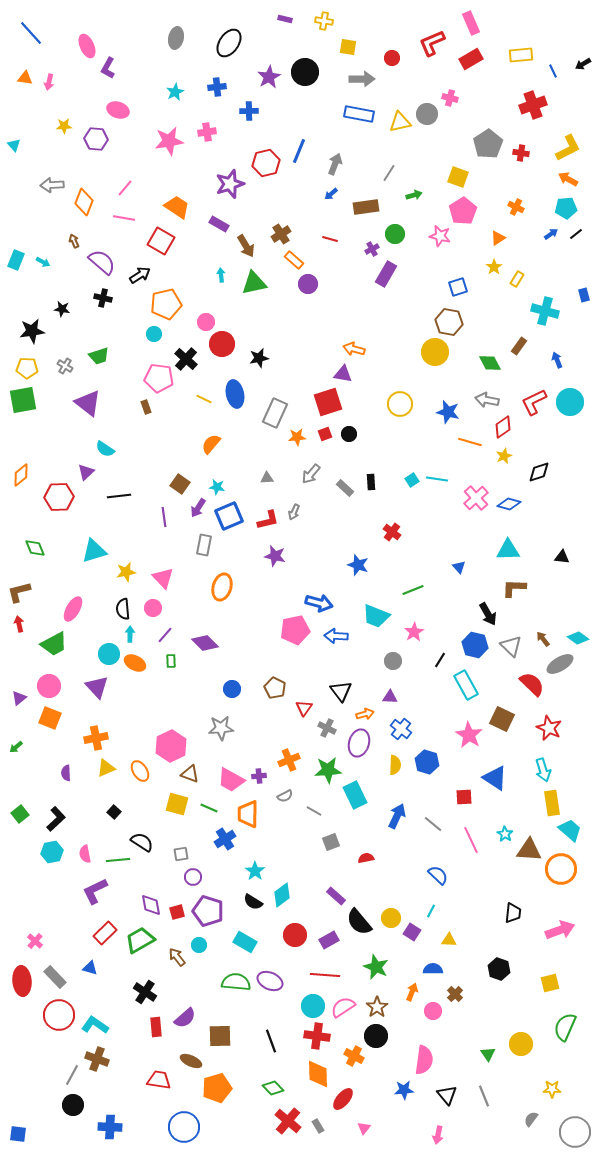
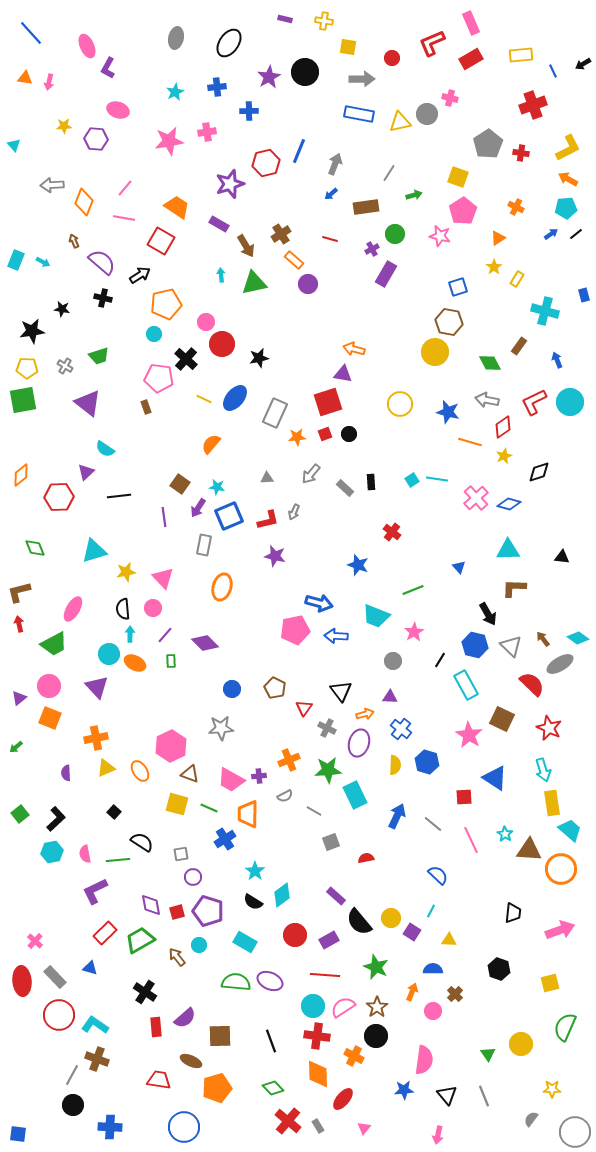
blue ellipse at (235, 394): moved 4 px down; rotated 52 degrees clockwise
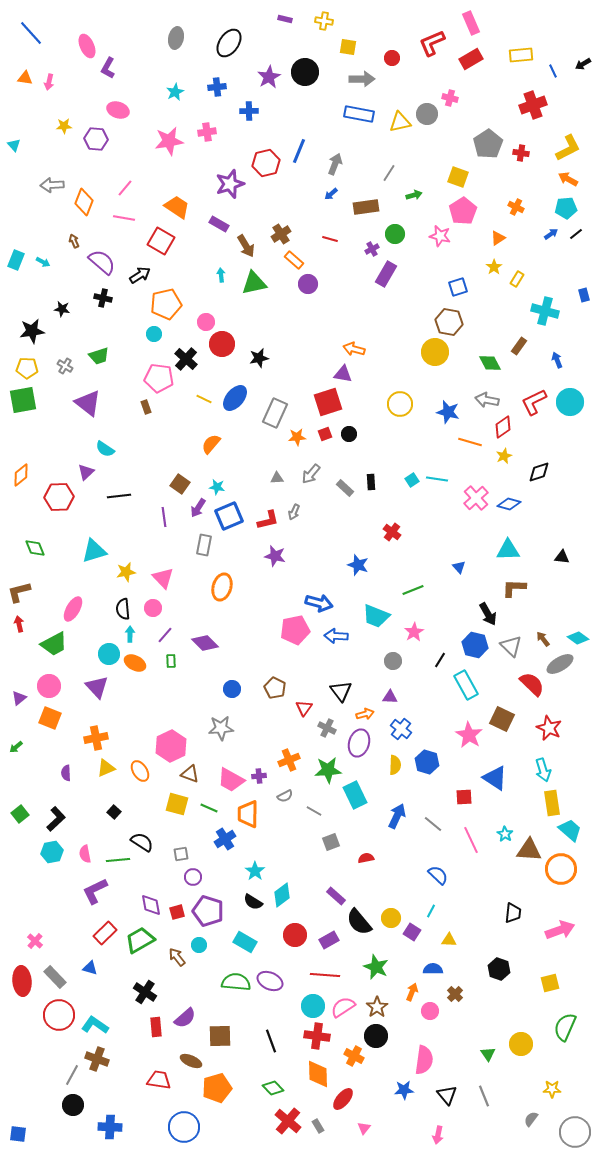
gray triangle at (267, 478): moved 10 px right
pink circle at (433, 1011): moved 3 px left
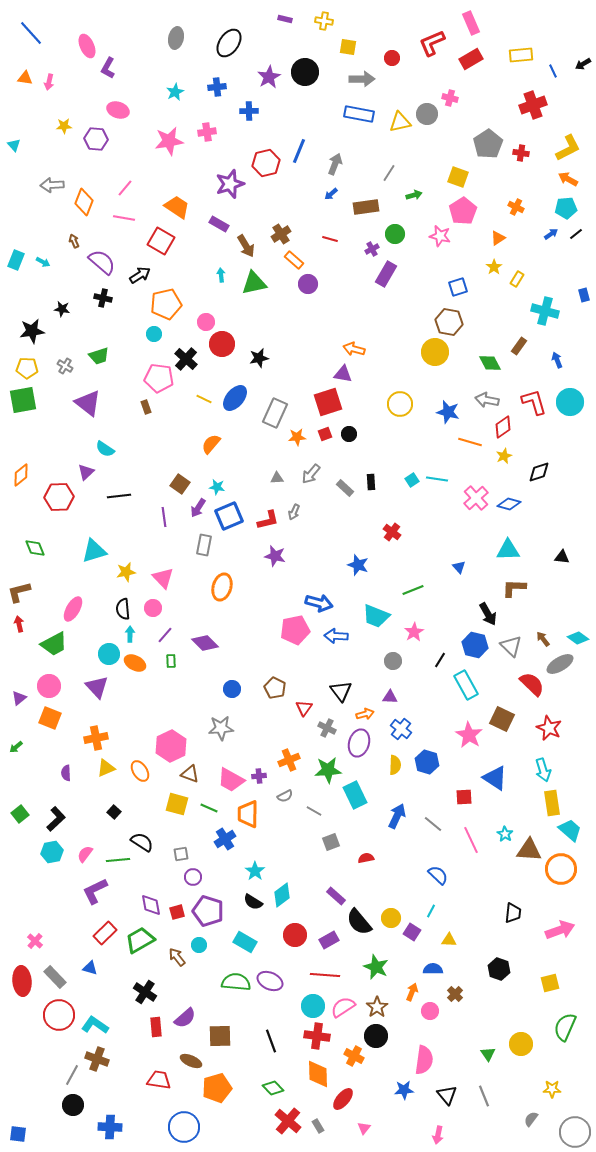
red L-shape at (534, 402): rotated 100 degrees clockwise
pink semicircle at (85, 854): rotated 48 degrees clockwise
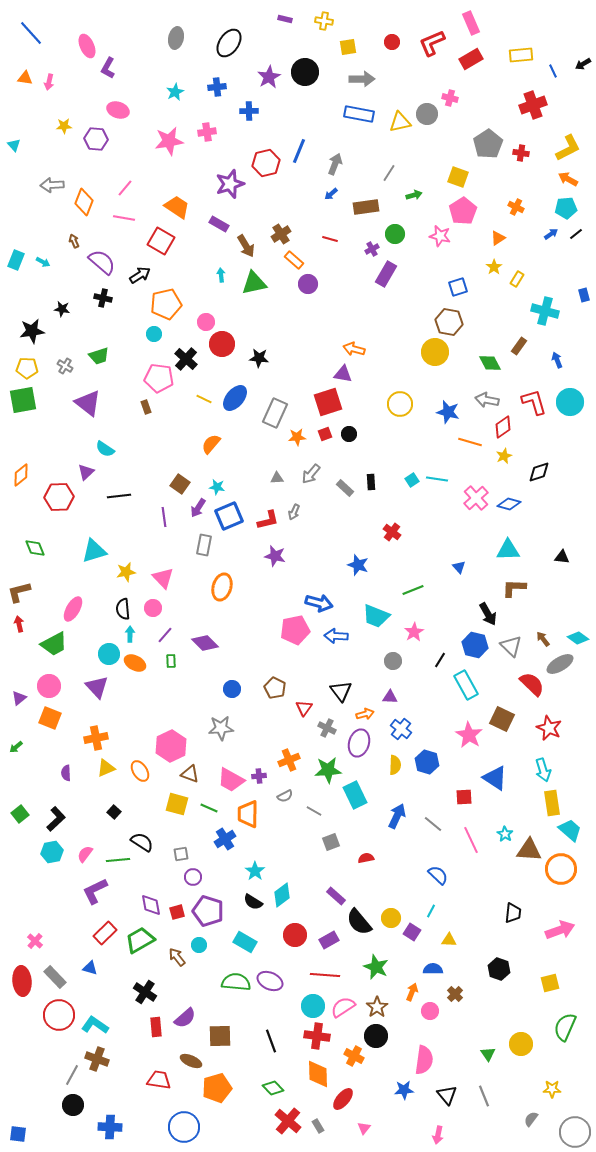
yellow square at (348, 47): rotated 18 degrees counterclockwise
red circle at (392, 58): moved 16 px up
black star at (259, 358): rotated 18 degrees clockwise
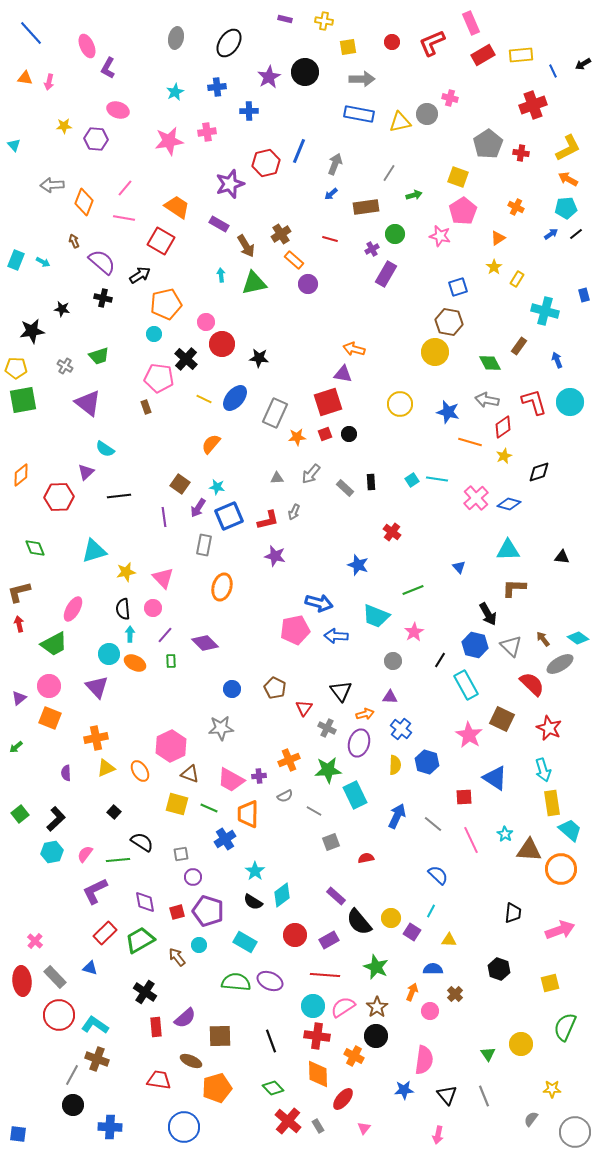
red rectangle at (471, 59): moved 12 px right, 4 px up
yellow pentagon at (27, 368): moved 11 px left
purple diamond at (151, 905): moved 6 px left, 3 px up
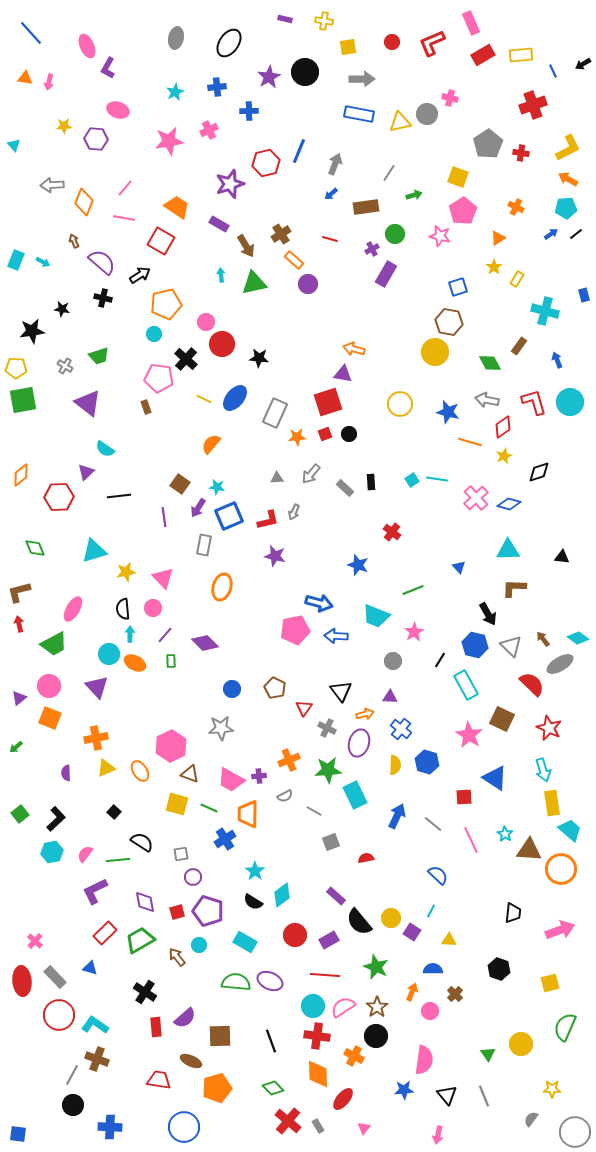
pink cross at (207, 132): moved 2 px right, 2 px up; rotated 18 degrees counterclockwise
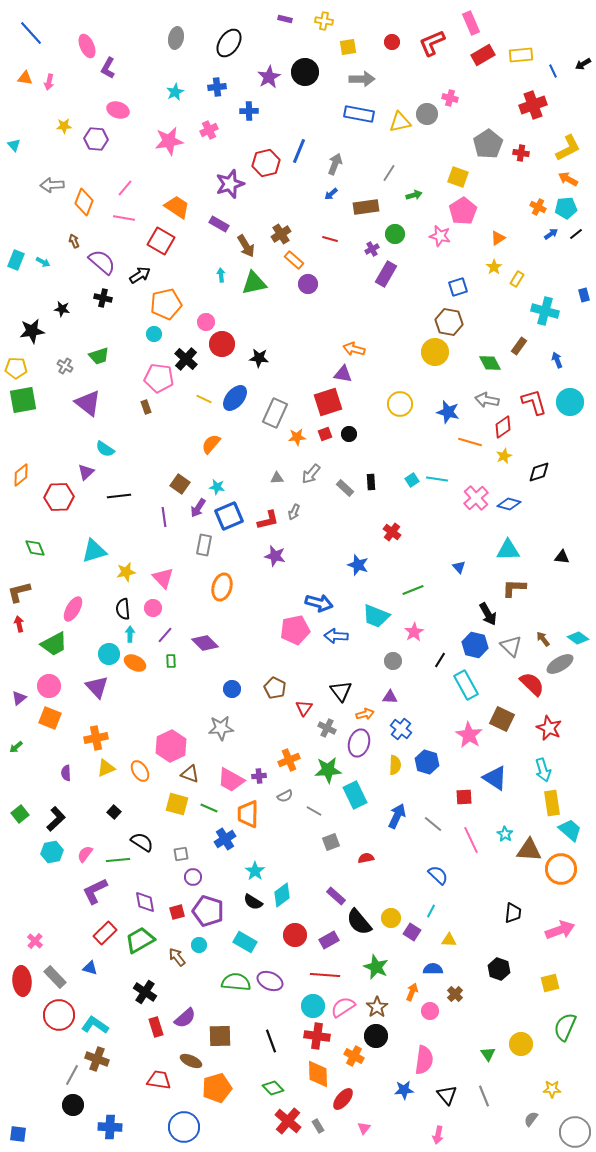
orange cross at (516, 207): moved 22 px right
red rectangle at (156, 1027): rotated 12 degrees counterclockwise
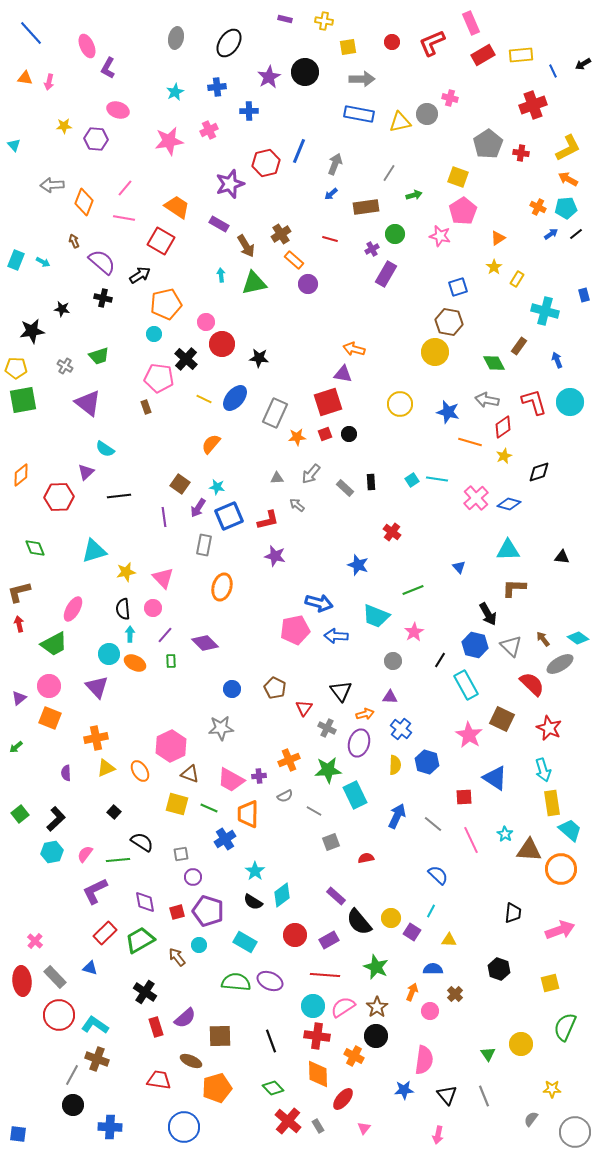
green diamond at (490, 363): moved 4 px right
gray arrow at (294, 512): moved 3 px right, 7 px up; rotated 105 degrees clockwise
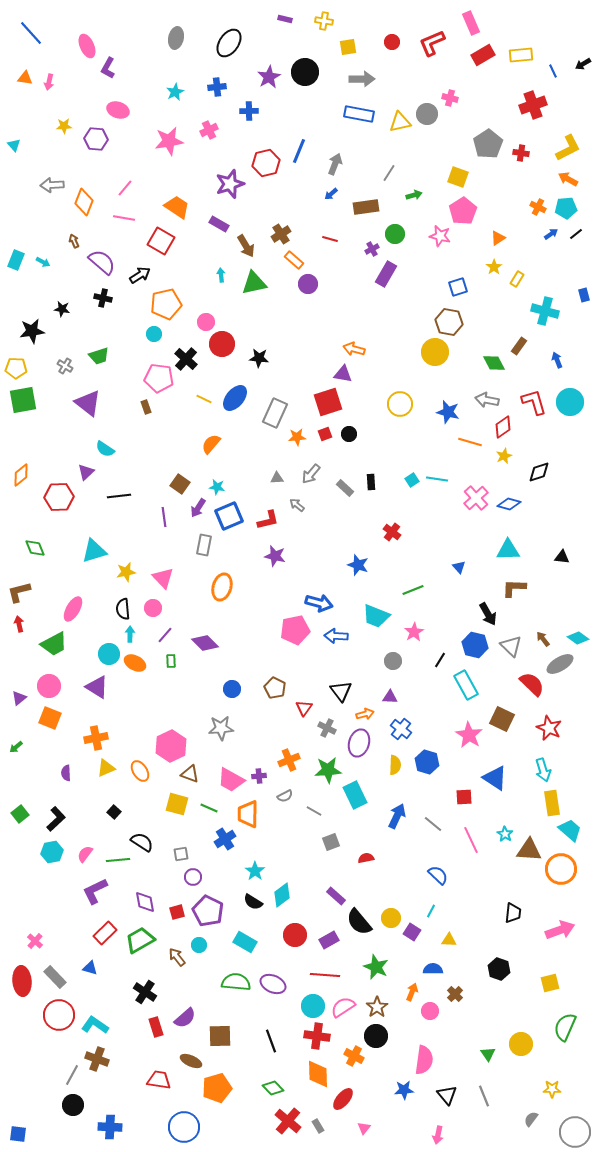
purple triangle at (97, 687): rotated 15 degrees counterclockwise
purple pentagon at (208, 911): rotated 8 degrees clockwise
purple ellipse at (270, 981): moved 3 px right, 3 px down
